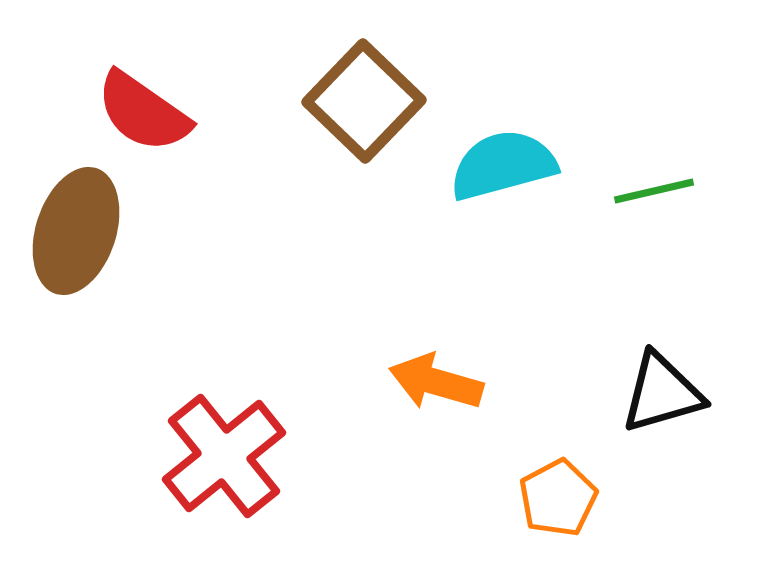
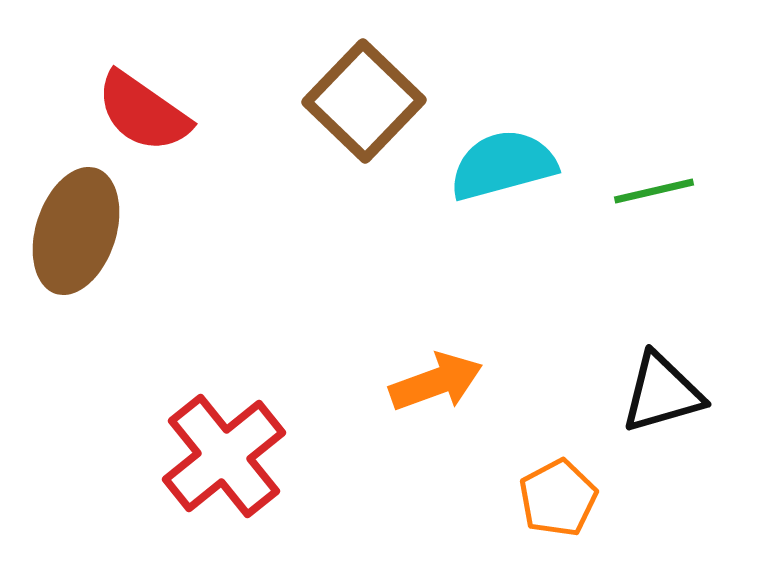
orange arrow: rotated 144 degrees clockwise
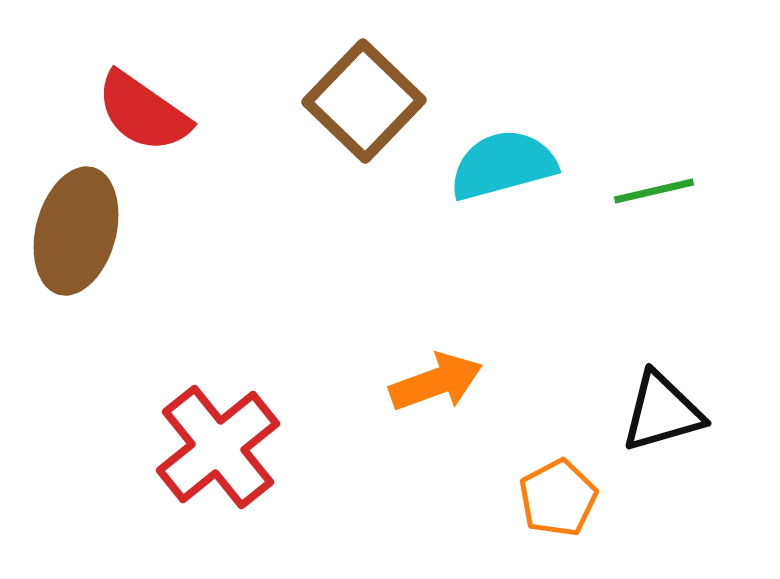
brown ellipse: rotated 3 degrees counterclockwise
black triangle: moved 19 px down
red cross: moved 6 px left, 9 px up
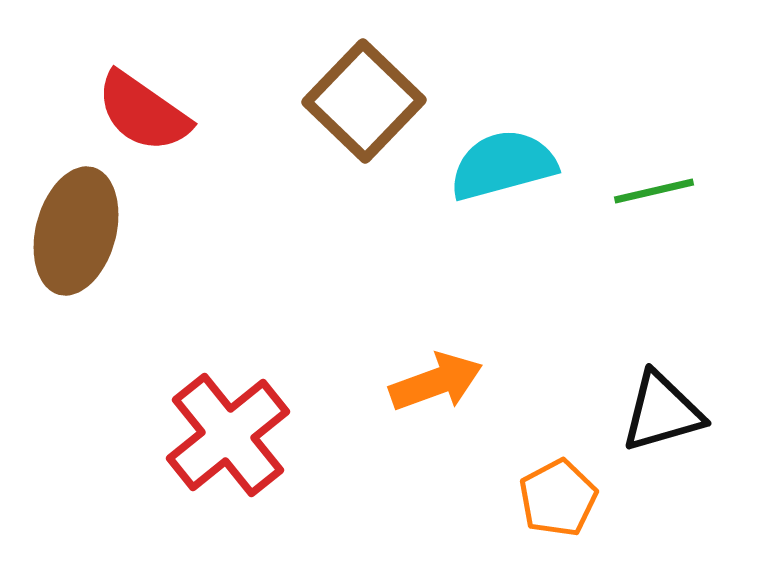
red cross: moved 10 px right, 12 px up
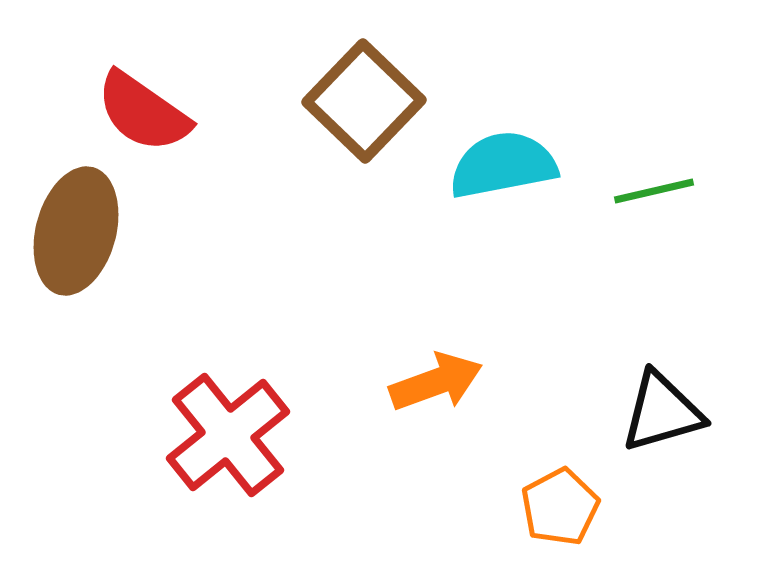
cyan semicircle: rotated 4 degrees clockwise
orange pentagon: moved 2 px right, 9 px down
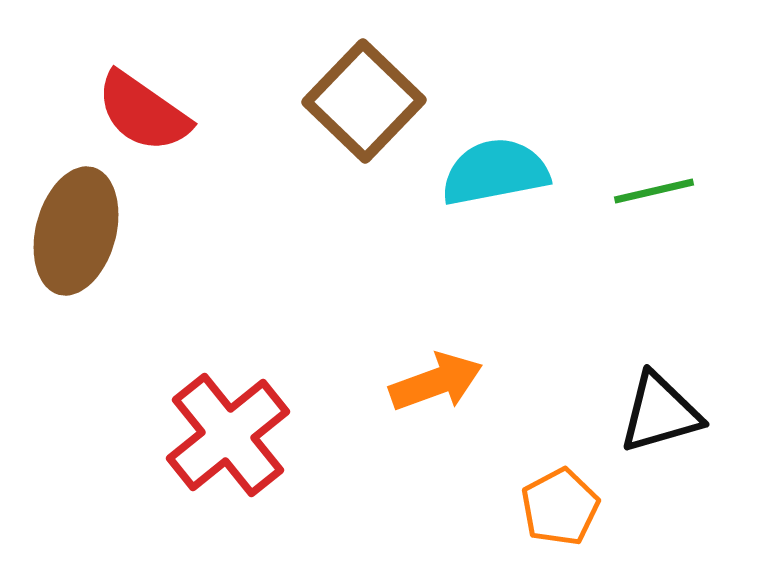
cyan semicircle: moved 8 px left, 7 px down
black triangle: moved 2 px left, 1 px down
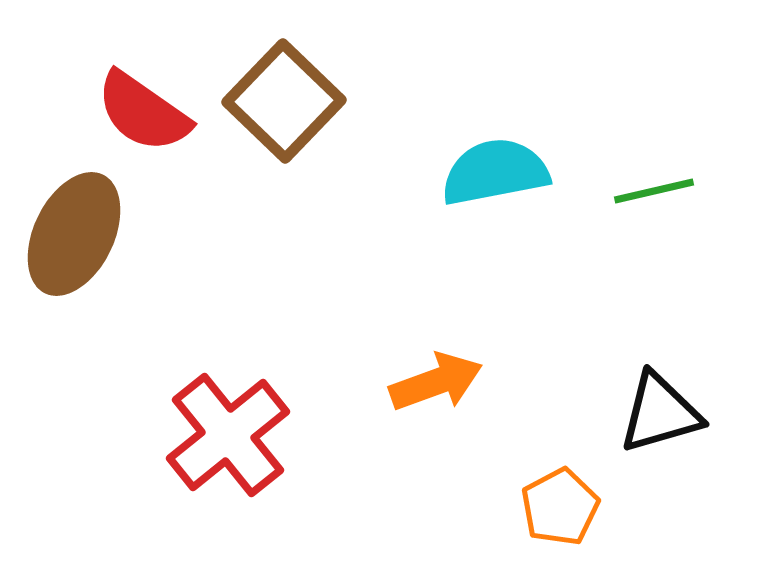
brown square: moved 80 px left
brown ellipse: moved 2 px left, 3 px down; rotated 11 degrees clockwise
